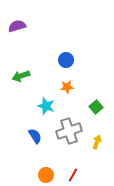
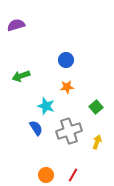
purple semicircle: moved 1 px left, 1 px up
blue semicircle: moved 1 px right, 8 px up
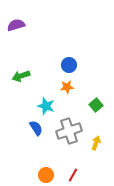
blue circle: moved 3 px right, 5 px down
green square: moved 2 px up
yellow arrow: moved 1 px left, 1 px down
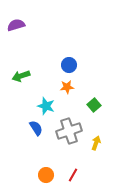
green square: moved 2 px left
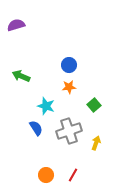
green arrow: rotated 42 degrees clockwise
orange star: moved 2 px right
